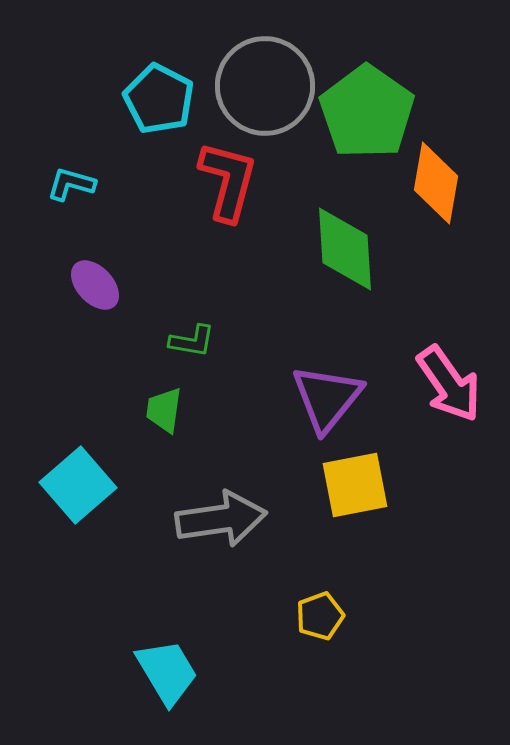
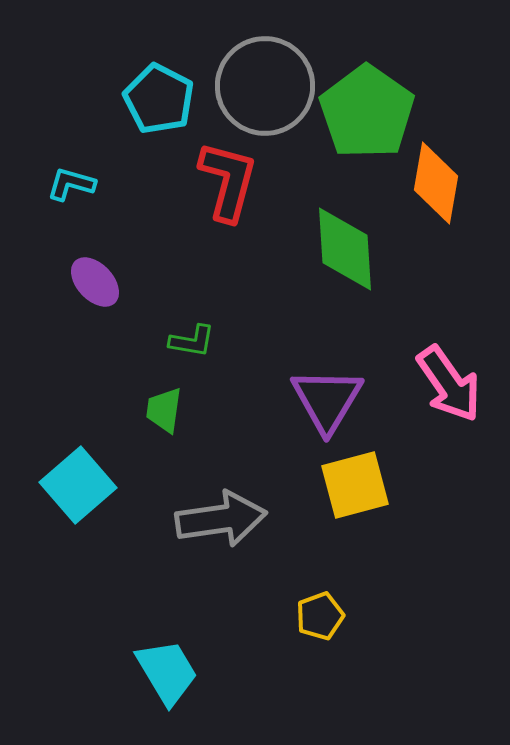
purple ellipse: moved 3 px up
purple triangle: moved 2 px down; rotated 8 degrees counterclockwise
yellow square: rotated 4 degrees counterclockwise
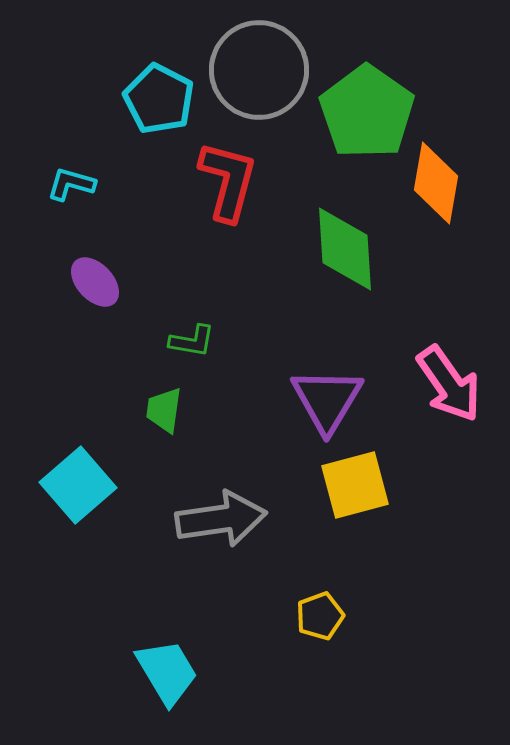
gray circle: moved 6 px left, 16 px up
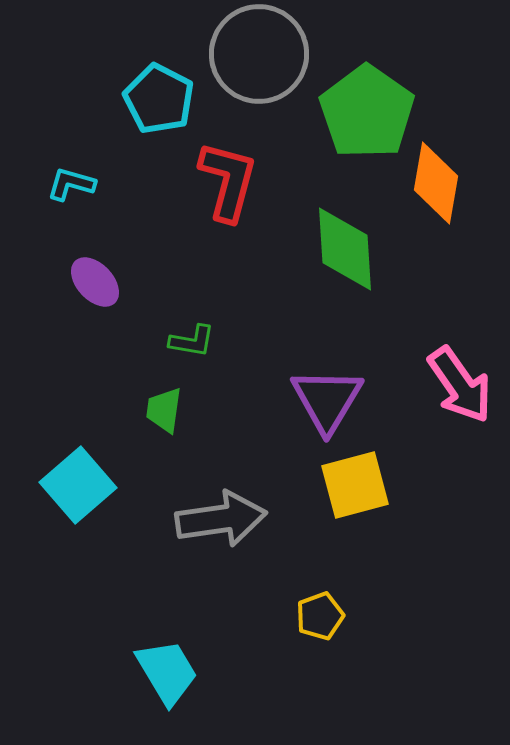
gray circle: moved 16 px up
pink arrow: moved 11 px right, 1 px down
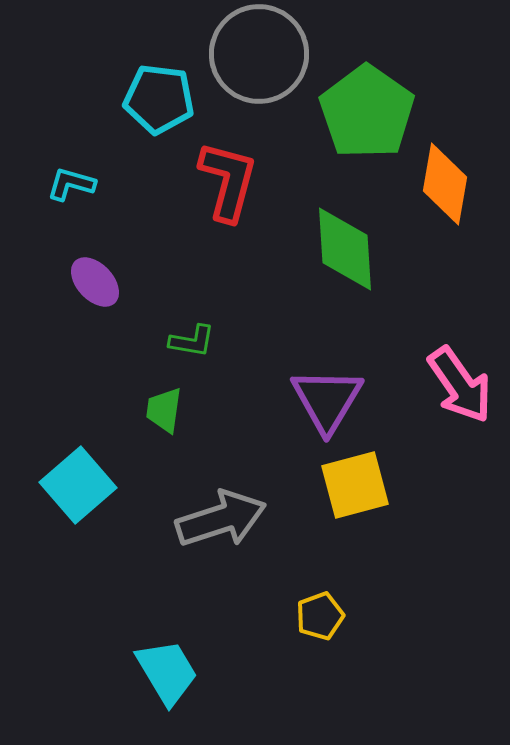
cyan pentagon: rotated 20 degrees counterclockwise
orange diamond: moved 9 px right, 1 px down
gray arrow: rotated 10 degrees counterclockwise
